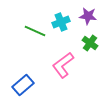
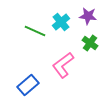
cyan cross: rotated 18 degrees counterclockwise
blue rectangle: moved 5 px right
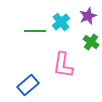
purple star: rotated 30 degrees counterclockwise
green line: rotated 25 degrees counterclockwise
green cross: moved 1 px right, 1 px up
pink L-shape: rotated 44 degrees counterclockwise
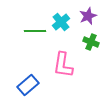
green cross: rotated 14 degrees counterclockwise
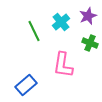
green line: moved 1 px left; rotated 65 degrees clockwise
green cross: moved 1 px left, 1 px down
blue rectangle: moved 2 px left
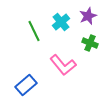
pink L-shape: rotated 48 degrees counterclockwise
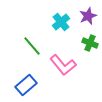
green line: moved 2 px left, 15 px down; rotated 15 degrees counterclockwise
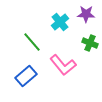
purple star: moved 2 px left, 2 px up; rotated 24 degrees clockwise
cyan cross: moved 1 px left
green line: moved 4 px up
blue rectangle: moved 9 px up
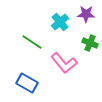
green line: rotated 15 degrees counterclockwise
pink L-shape: moved 1 px right, 2 px up
blue rectangle: moved 1 px right, 7 px down; rotated 70 degrees clockwise
